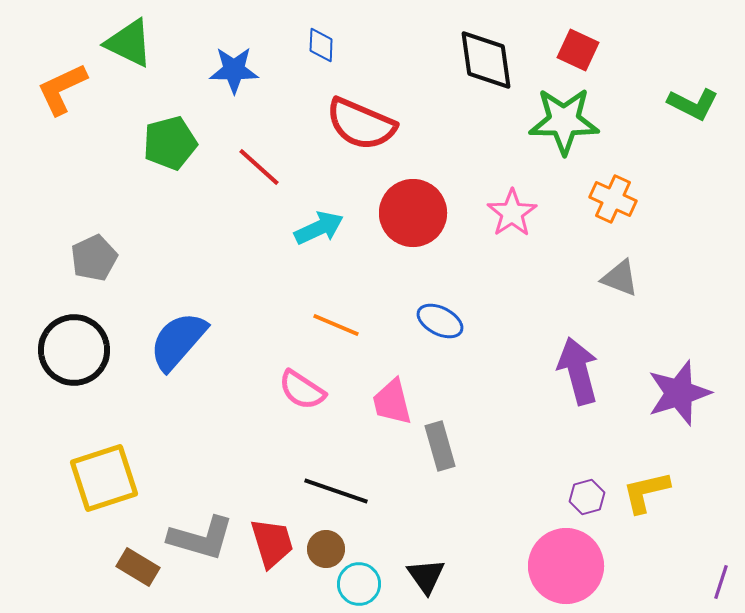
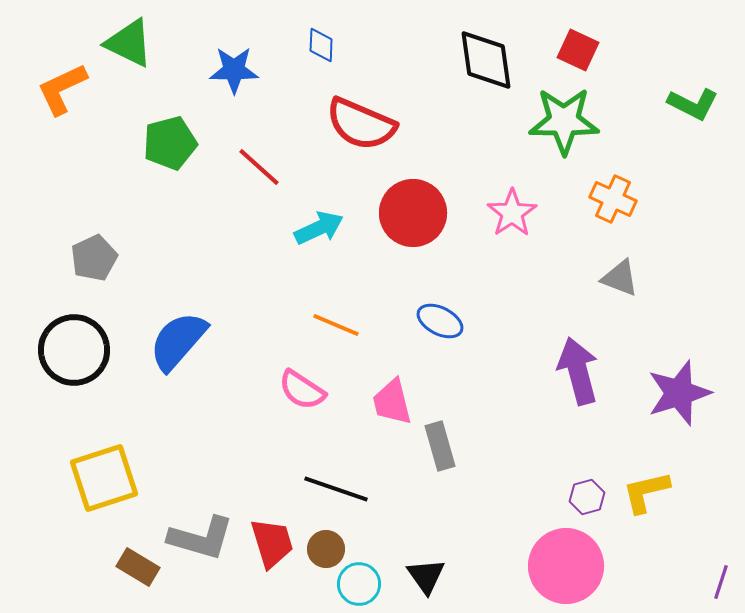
black line: moved 2 px up
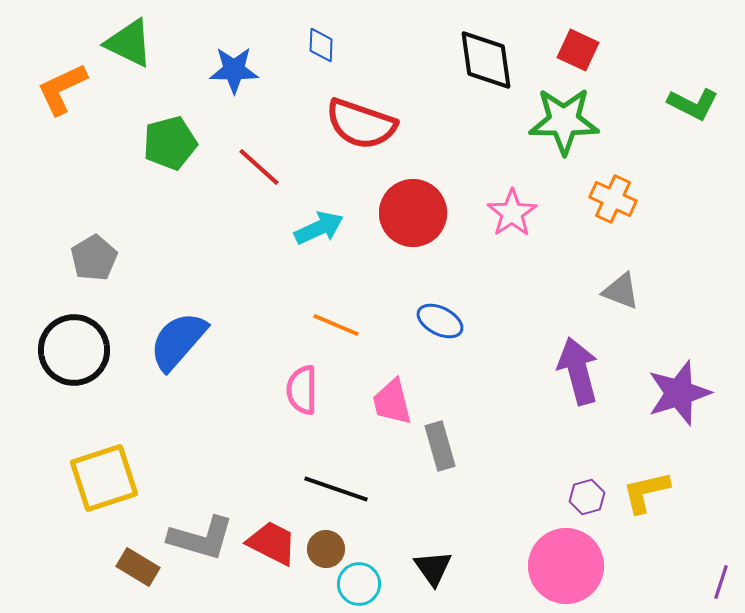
red semicircle: rotated 4 degrees counterclockwise
gray pentagon: rotated 6 degrees counterclockwise
gray triangle: moved 1 px right, 13 px down
pink semicircle: rotated 57 degrees clockwise
red trapezoid: rotated 46 degrees counterclockwise
black triangle: moved 7 px right, 8 px up
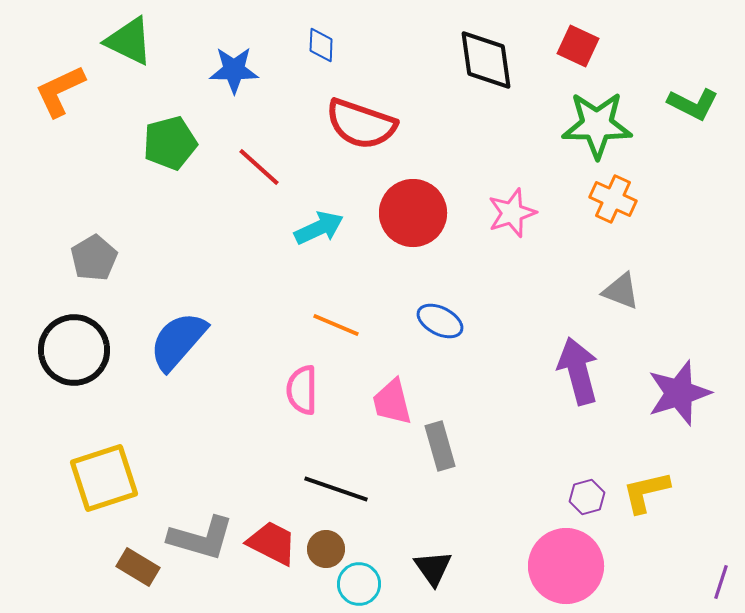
green triangle: moved 2 px up
red square: moved 4 px up
orange L-shape: moved 2 px left, 2 px down
green star: moved 33 px right, 4 px down
pink star: rotated 15 degrees clockwise
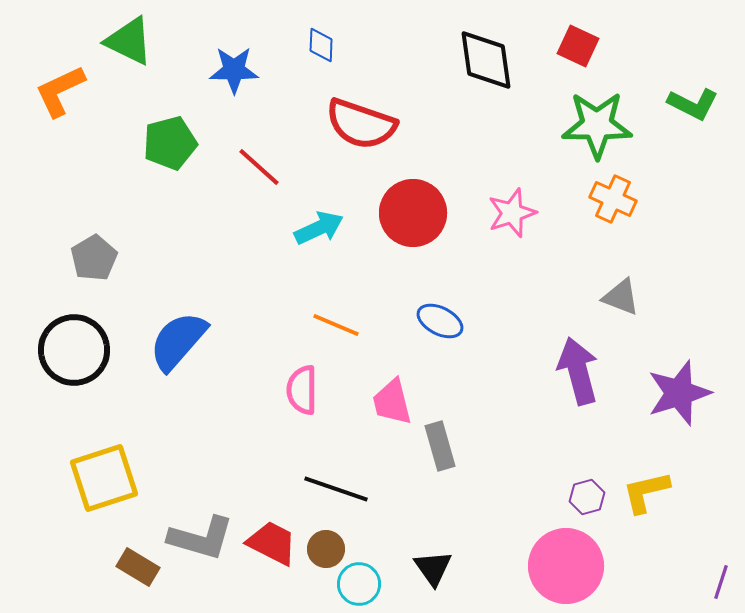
gray triangle: moved 6 px down
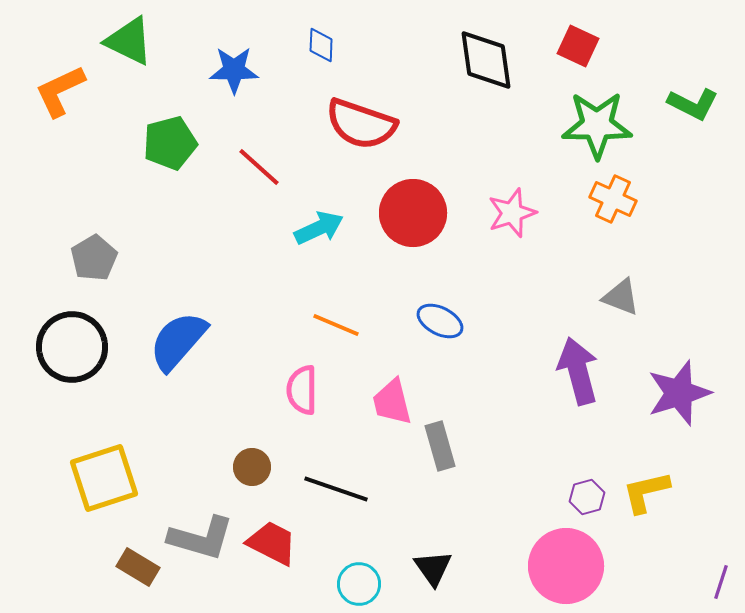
black circle: moved 2 px left, 3 px up
brown circle: moved 74 px left, 82 px up
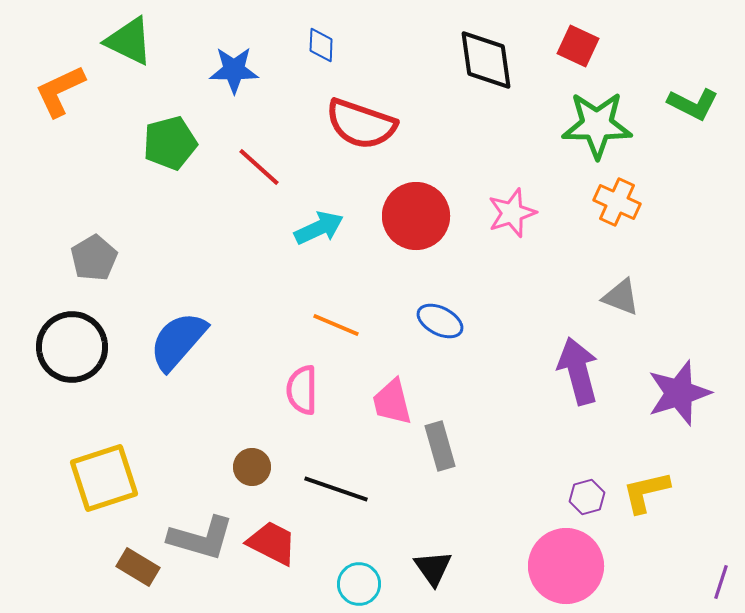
orange cross: moved 4 px right, 3 px down
red circle: moved 3 px right, 3 px down
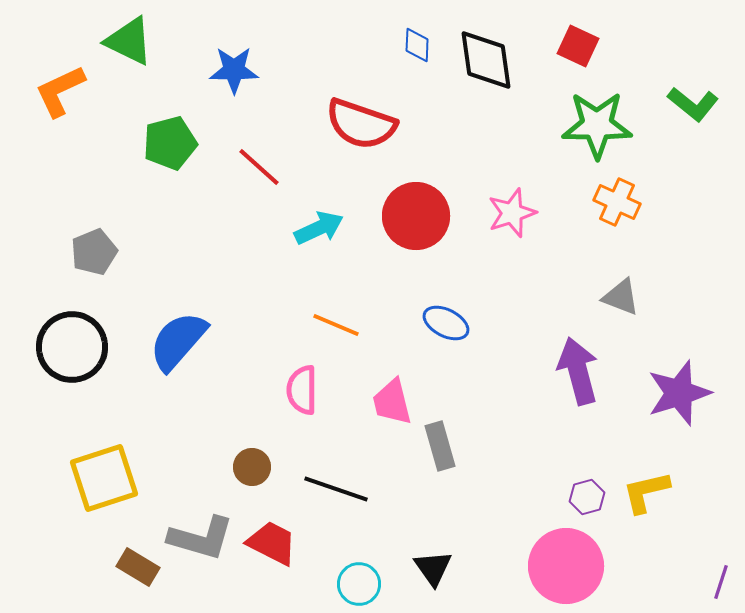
blue diamond: moved 96 px right
green L-shape: rotated 12 degrees clockwise
gray pentagon: moved 6 px up; rotated 9 degrees clockwise
blue ellipse: moved 6 px right, 2 px down
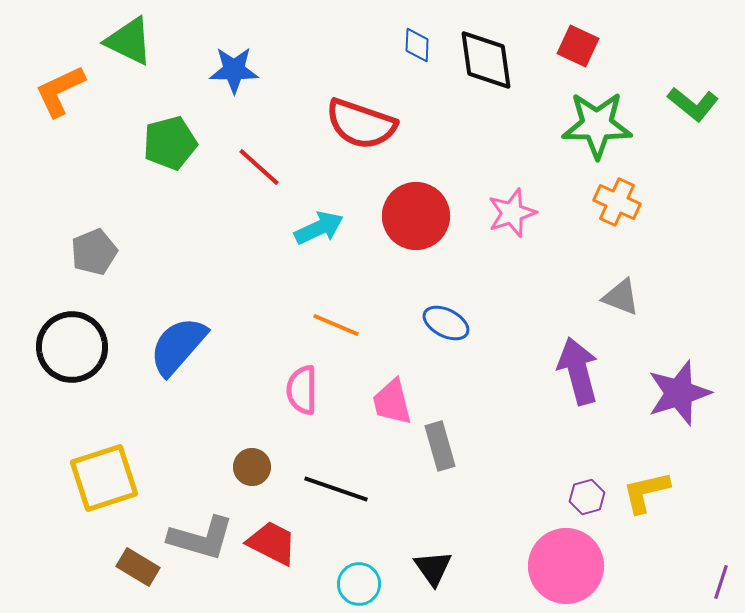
blue semicircle: moved 5 px down
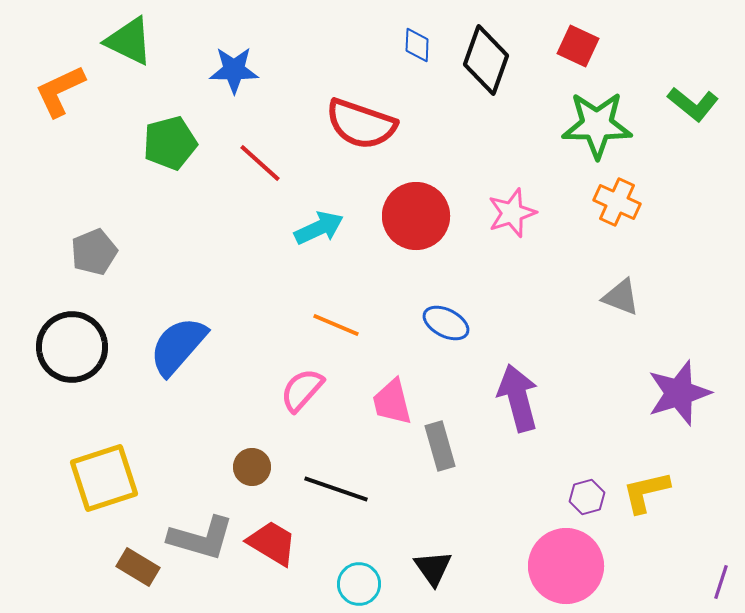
black diamond: rotated 28 degrees clockwise
red line: moved 1 px right, 4 px up
purple arrow: moved 60 px left, 27 px down
pink semicircle: rotated 42 degrees clockwise
red trapezoid: rotated 4 degrees clockwise
